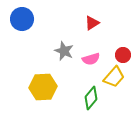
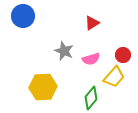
blue circle: moved 1 px right, 3 px up
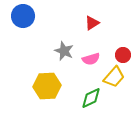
yellow hexagon: moved 4 px right, 1 px up
green diamond: rotated 25 degrees clockwise
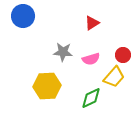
gray star: moved 1 px left, 1 px down; rotated 18 degrees counterclockwise
